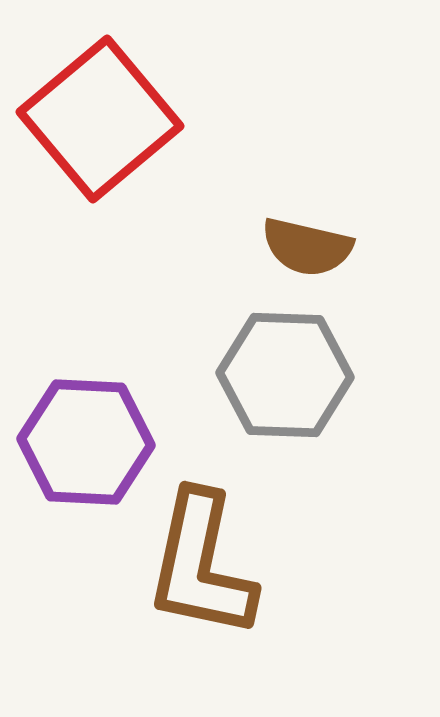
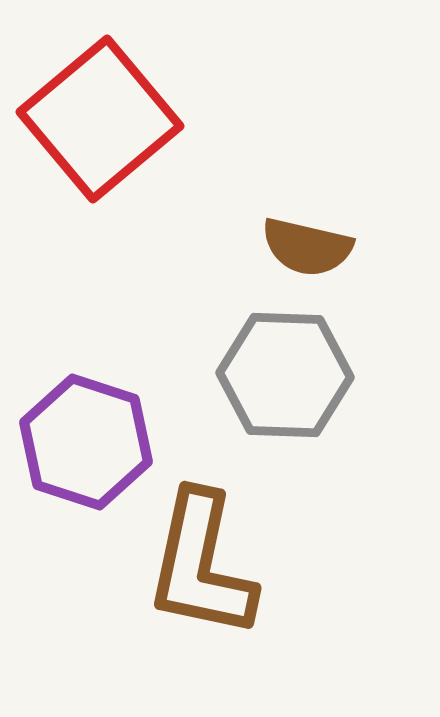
purple hexagon: rotated 15 degrees clockwise
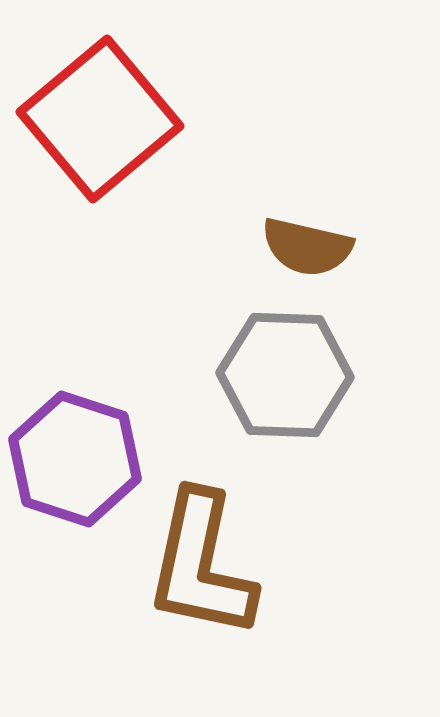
purple hexagon: moved 11 px left, 17 px down
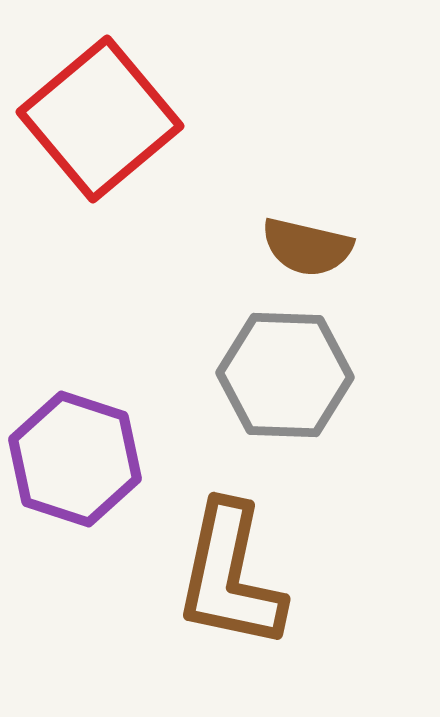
brown L-shape: moved 29 px right, 11 px down
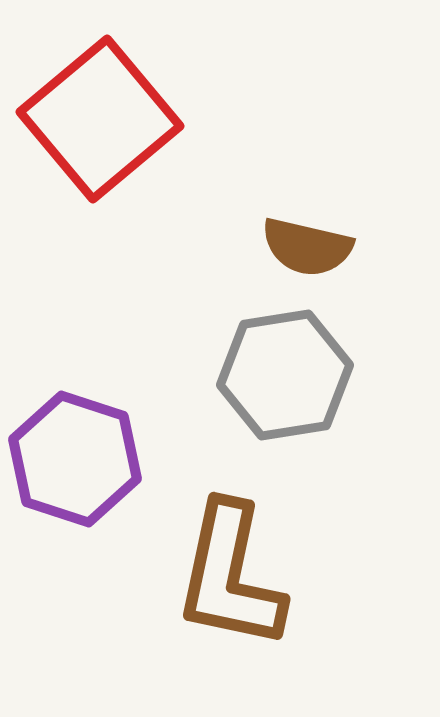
gray hexagon: rotated 11 degrees counterclockwise
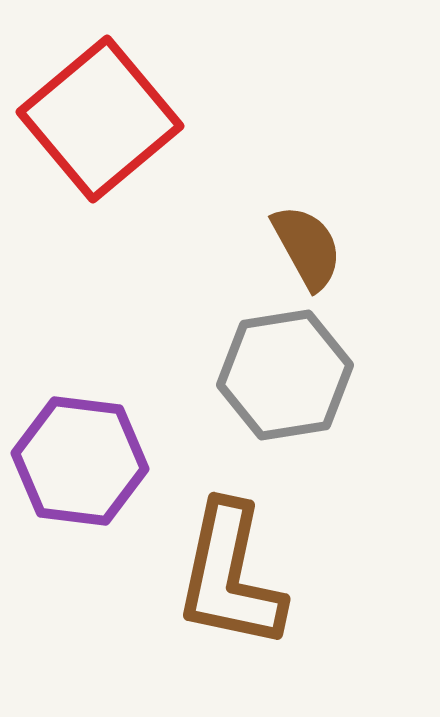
brown semicircle: rotated 132 degrees counterclockwise
purple hexagon: moved 5 px right, 2 px down; rotated 11 degrees counterclockwise
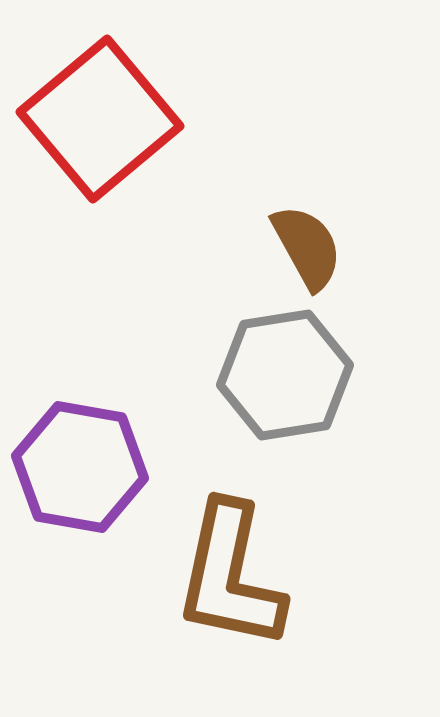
purple hexagon: moved 6 px down; rotated 3 degrees clockwise
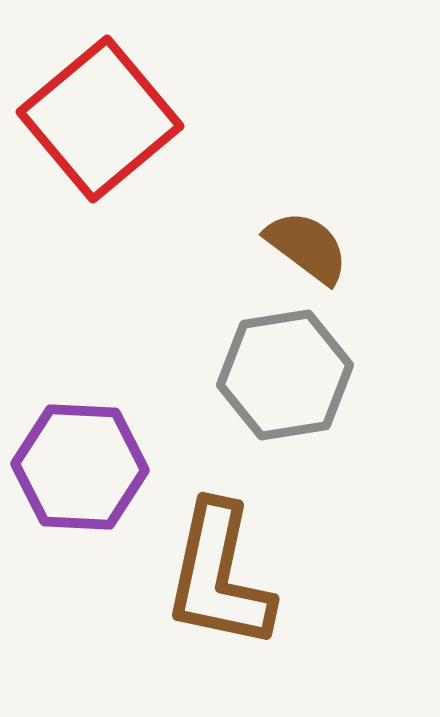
brown semicircle: rotated 24 degrees counterclockwise
purple hexagon: rotated 7 degrees counterclockwise
brown L-shape: moved 11 px left
